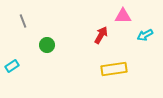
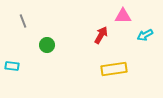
cyan rectangle: rotated 40 degrees clockwise
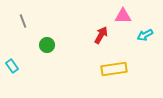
cyan rectangle: rotated 48 degrees clockwise
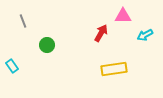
red arrow: moved 2 px up
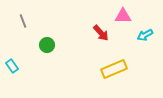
red arrow: rotated 108 degrees clockwise
yellow rectangle: rotated 15 degrees counterclockwise
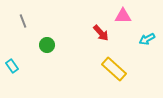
cyan arrow: moved 2 px right, 4 px down
yellow rectangle: rotated 65 degrees clockwise
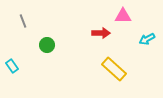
red arrow: rotated 48 degrees counterclockwise
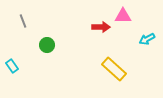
red arrow: moved 6 px up
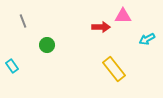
yellow rectangle: rotated 10 degrees clockwise
